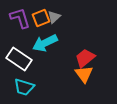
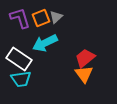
gray triangle: moved 2 px right
cyan trapezoid: moved 3 px left, 8 px up; rotated 25 degrees counterclockwise
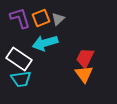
gray triangle: moved 2 px right, 2 px down
cyan arrow: rotated 10 degrees clockwise
red trapezoid: rotated 25 degrees counterclockwise
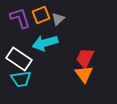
orange square: moved 3 px up
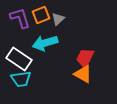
orange triangle: moved 1 px left; rotated 24 degrees counterclockwise
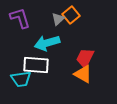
orange square: moved 30 px right; rotated 18 degrees counterclockwise
cyan arrow: moved 2 px right
white rectangle: moved 17 px right, 6 px down; rotated 30 degrees counterclockwise
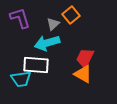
gray triangle: moved 5 px left, 5 px down
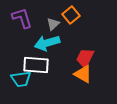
purple L-shape: moved 2 px right
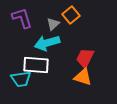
orange triangle: moved 3 px down; rotated 12 degrees counterclockwise
